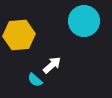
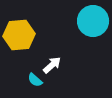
cyan circle: moved 9 px right
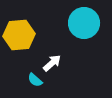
cyan circle: moved 9 px left, 2 px down
white arrow: moved 2 px up
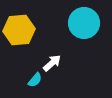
yellow hexagon: moved 5 px up
cyan semicircle: rotated 91 degrees counterclockwise
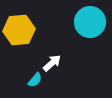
cyan circle: moved 6 px right, 1 px up
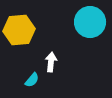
white arrow: moved 1 px left, 1 px up; rotated 42 degrees counterclockwise
cyan semicircle: moved 3 px left
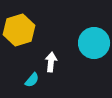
cyan circle: moved 4 px right, 21 px down
yellow hexagon: rotated 12 degrees counterclockwise
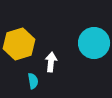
yellow hexagon: moved 14 px down
cyan semicircle: moved 1 px right, 1 px down; rotated 49 degrees counterclockwise
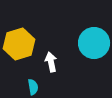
white arrow: rotated 18 degrees counterclockwise
cyan semicircle: moved 6 px down
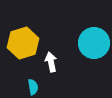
yellow hexagon: moved 4 px right, 1 px up
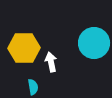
yellow hexagon: moved 1 px right, 5 px down; rotated 16 degrees clockwise
